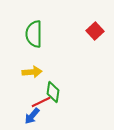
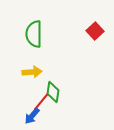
red line: rotated 24 degrees counterclockwise
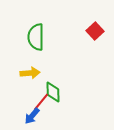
green semicircle: moved 2 px right, 3 px down
yellow arrow: moved 2 px left, 1 px down
green diamond: rotated 10 degrees counterclockwise
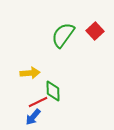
green semicircle: moved 27 px right, 2 px up; rotated 36 degrees clockwise
green diamond: moved 1 px up
red line: moved 3 px left; rotated 24 degrees clockwise
blue arrow: moved 1 px right, 1 px down
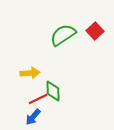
green semicircle: rotated 20 degrees clockwise
red line: moved 3 px up
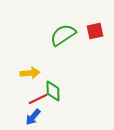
red square: rotated 30 degrees clockwise
